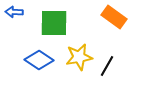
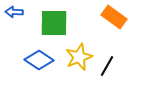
yellow star: rotated 12 degrees counterclockwise
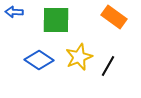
green square: moved 2 px right, 3 px up
black line: moved 1 px right
